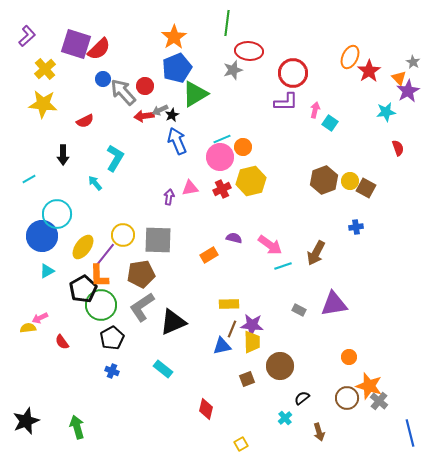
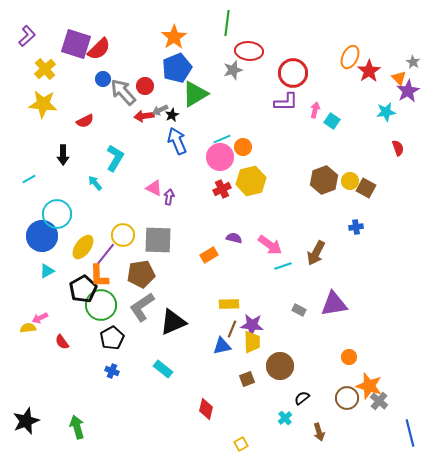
cyan square at (330, 123): moved 2 px right, 2 px up
pink triangle at (190, 188): moved 36 px left; rotated 36 degrees clockwise
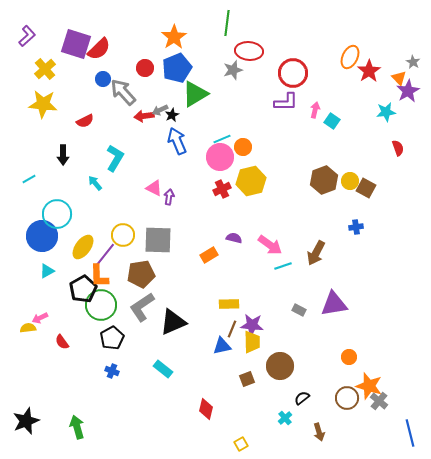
red circle at (145, 86): moved 18 px up
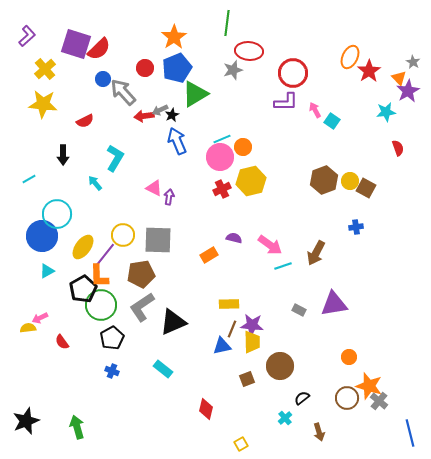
pink arrow at (315, 110): rotated 42 degrees counterclockwise
